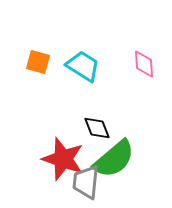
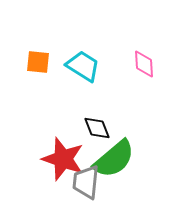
orange square: rotated 10 degrees counterclockwise
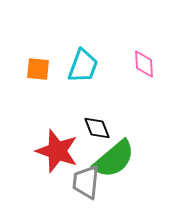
orange square: moved 7 px down
cyan trapezoid: rotated 78 degrees clockwise
red star: moved 6 px left, 8 px up
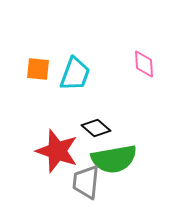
cyan trapezoid: moved 8 px left, 8 px down
black diamond: moved 1 px left; rotated 28 degrees counterclockwise
green semicircle: rotated 30 degrees clockwise
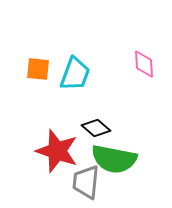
green semicircle: rotated 21 degrees clockwise
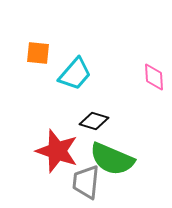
pink diamond: moved 10 px right, 13 px down
orange square: moved 16 px up
cyan trapezoid: rotated 21 degrees clockwise
black diamond: moved 2 px left, 7 px up; rotated 24 degrees counterclockwise
green semicircle: moved 2 px left; rotated 12 degrees clockwise
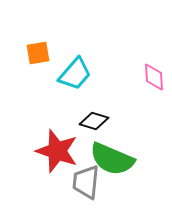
orange square: rotated 15 degrees counterclockwise
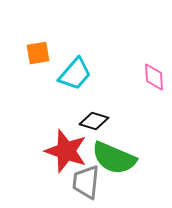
red star: moved 9 px right
green semicircle: moved 2 px right, 1 px up
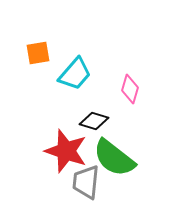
pink diamond: moved 24 px left, 12 px down; rotated 20 degrees clockwise
green semicircle: rotated 15 degrees clockwise
